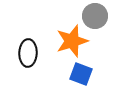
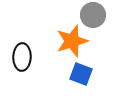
gray circle: moved 2 px left, 1 px up
black ellipse: moved 6 px left, 4 px down
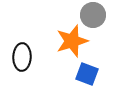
blue square: moved 6 px right
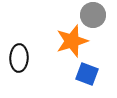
black ellipse: moved 3 px left, 1 px down
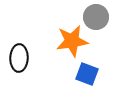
gray circle: moved 3 px right, 2 px down
orange star: rotated 8 degrees clockwise
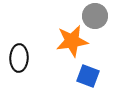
gray circle: moved 1 px left, 1 px up
blue square: moved 1 px right, 2 px down
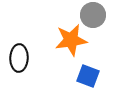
gray circle: moved 2 px left, 1 px up
orange star: moved 1 px left, 1 px up
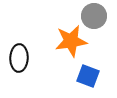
gray circle: moved 1 px right, 1 px down
orange star: moved 1 px down
